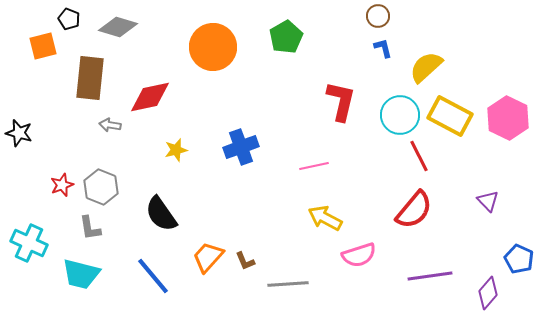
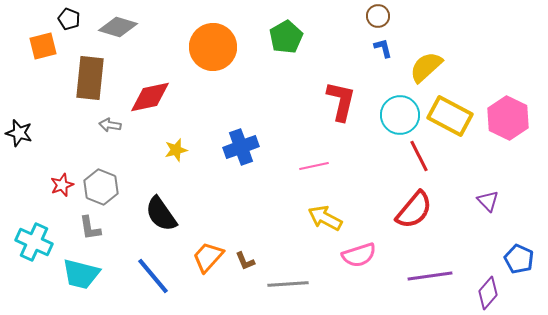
cyan cross: moved 5 px right, 1 px up
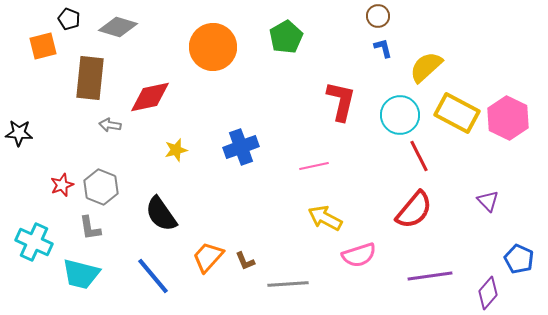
yellow rectangle: moved 7 px right, 3 px up
black star: rotated 12 degrees counterclockwise
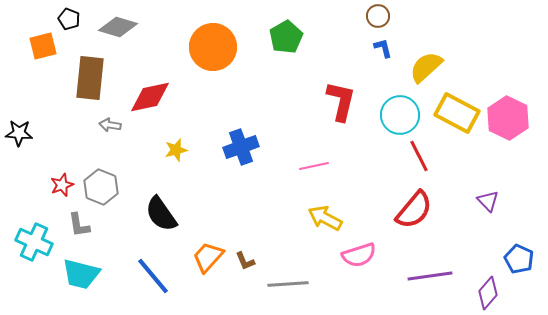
gray L-shape: moved 11 px left, 3 px up
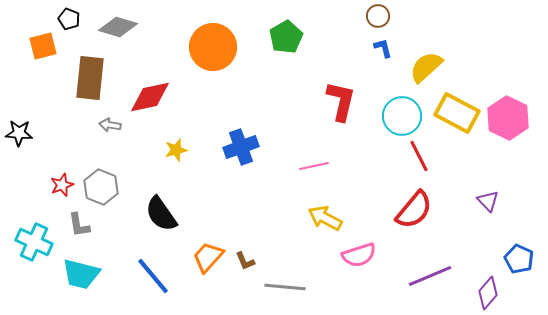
cyan circle: moved 2 px right, 1 px down
purple line: rotated 15 degrees counterclockwise
gray line: moved 3 px left, 3 px down; rotated 9 degrees clockwise
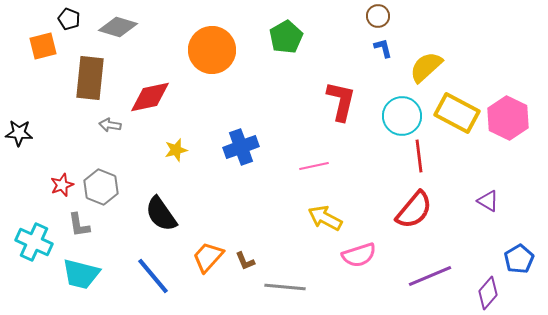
orange circle: moved 1 px left, 3 px down
red line: rotated 20 degrees clockwise
purple triangle: rotated 15 degrees counterclockwise
blue pentagon: rotated 16 degrees clockwise
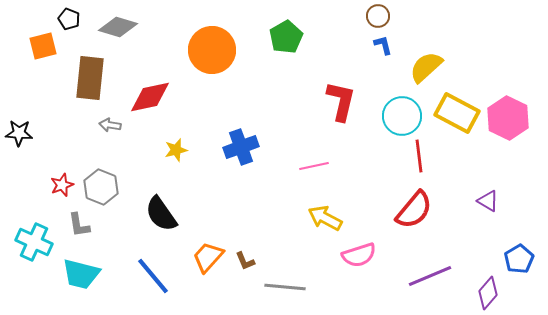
blue L-shape: moved 3 px up
